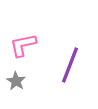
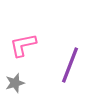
gray star: moved 1 px left, 2 px down; rotated 24 degrees clockwise
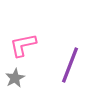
gray star: moved 5 px up; rotated 12 degrees counterclockwise
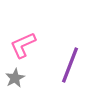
pink L-shape: rotated 12 degrees counterclockwise
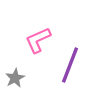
pink L-shape: moved 15 px right, 5 px up
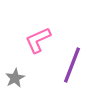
purple line: moved 2 px right
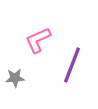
gray star: rotated 24 degrees clockwise
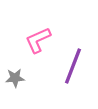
purple line: moved 1 px right, 1 px down
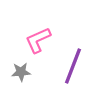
gray star: moved 6 px right, 6 px up
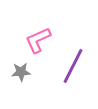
purple line: rotated 6 degrees clockwise
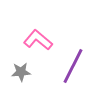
pink L-shape: rotated 64 degrees clockwise
